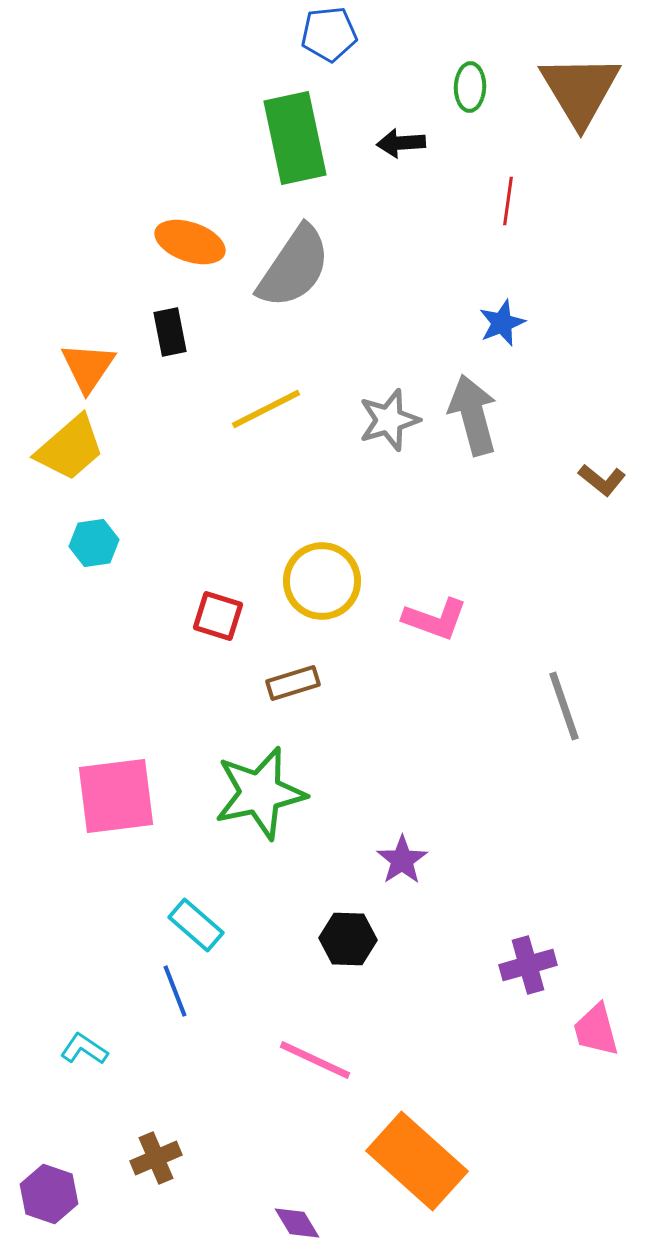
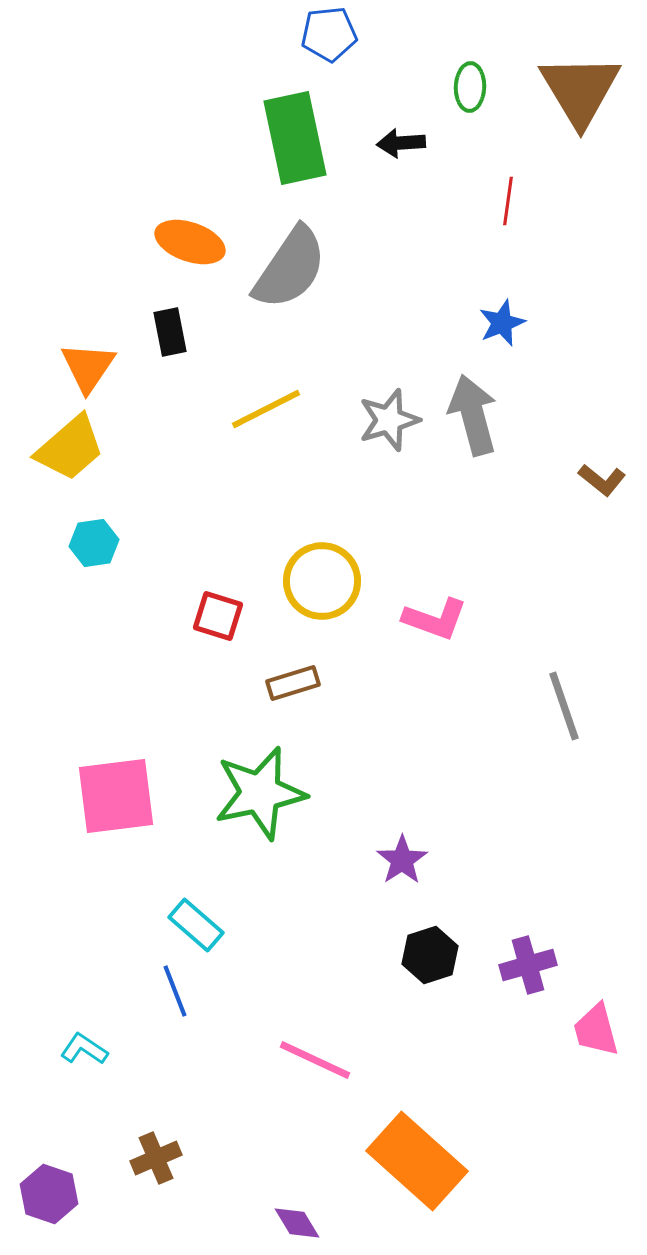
gray semicircle: moved 4 px left, 1 px down
black hexagon: moved 82 px right, 16 px down; rotated 20 degrees counterclockwise
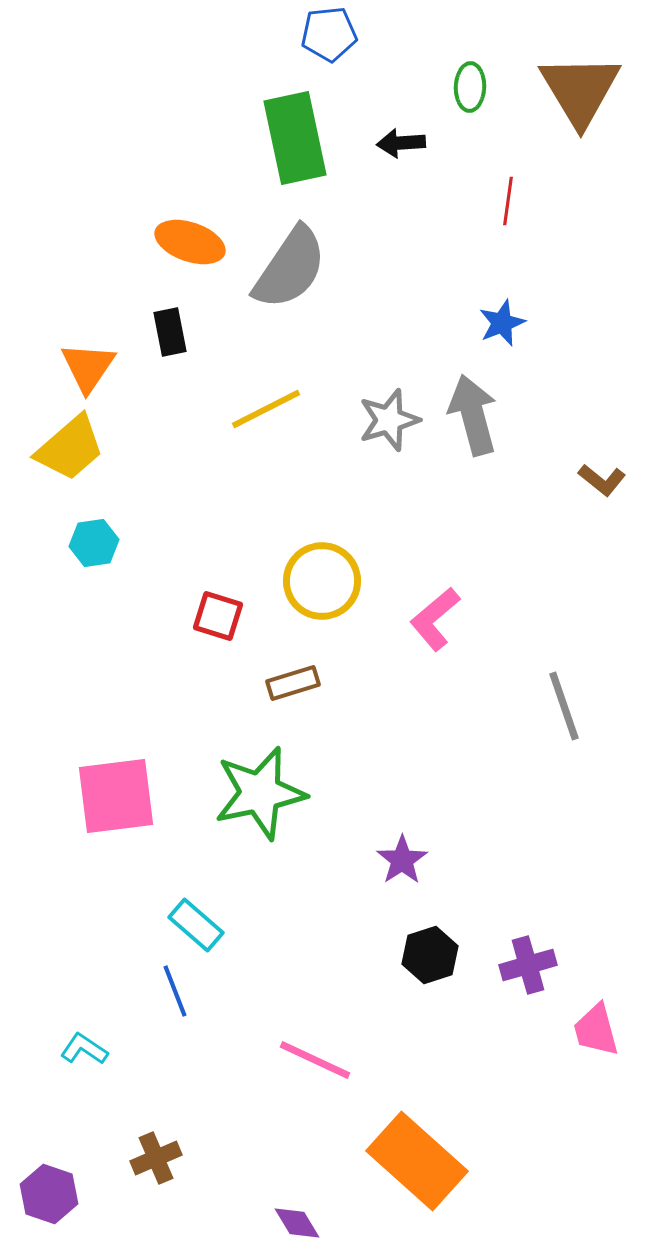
pink L-shape: rotated 120 degrees clockwise
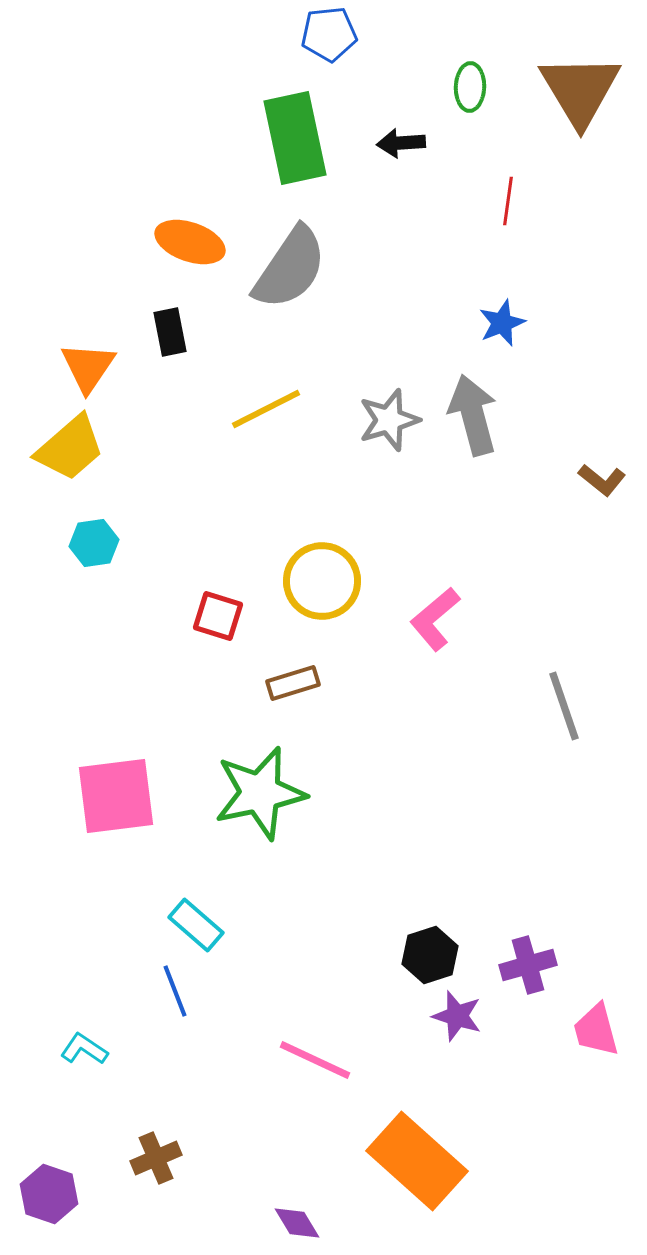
purple star: moved 55 px right, 156 px down; rotated 21 degrees counterclockwise
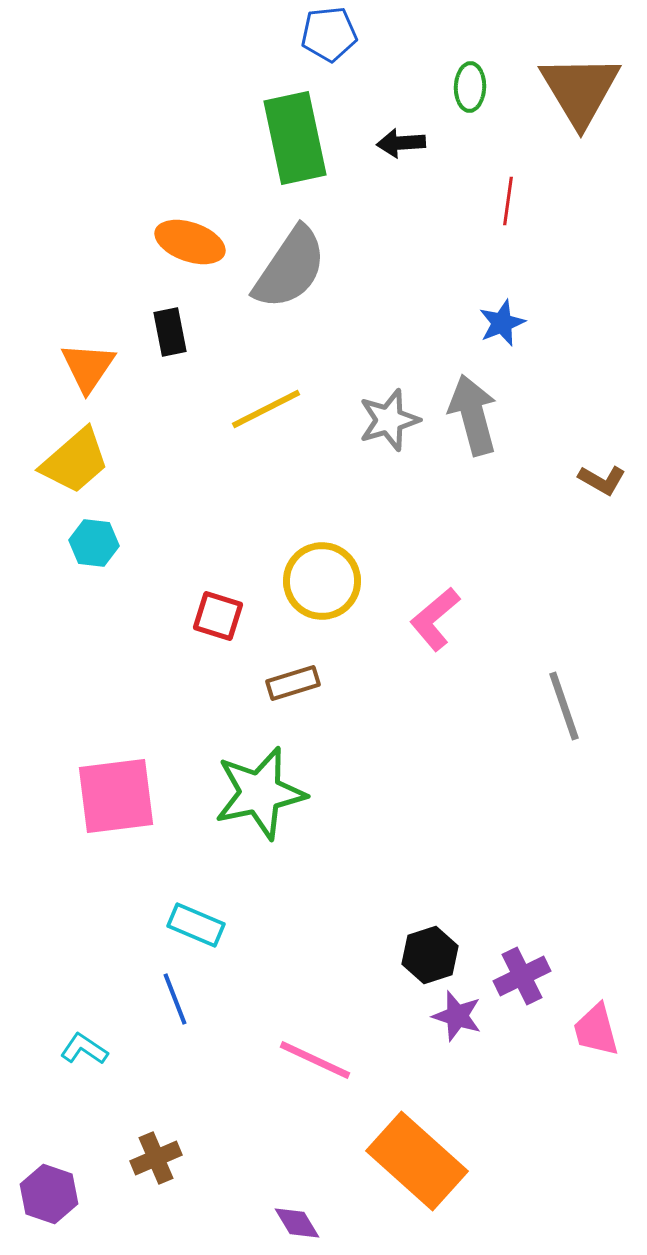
yellow trapezoid: moved 5 px right, 13 px down
brown L-shape: rotated 9 degrees counterclockwise
cyan hexagon: rotated 15 degrees clockwise
cyan rectangle: rotated 18 degrees counterclockwise
purple cross: moved 6 px left, 11 px down; rotated 10 degrees counterclockwise
blue line: moved 8 px down
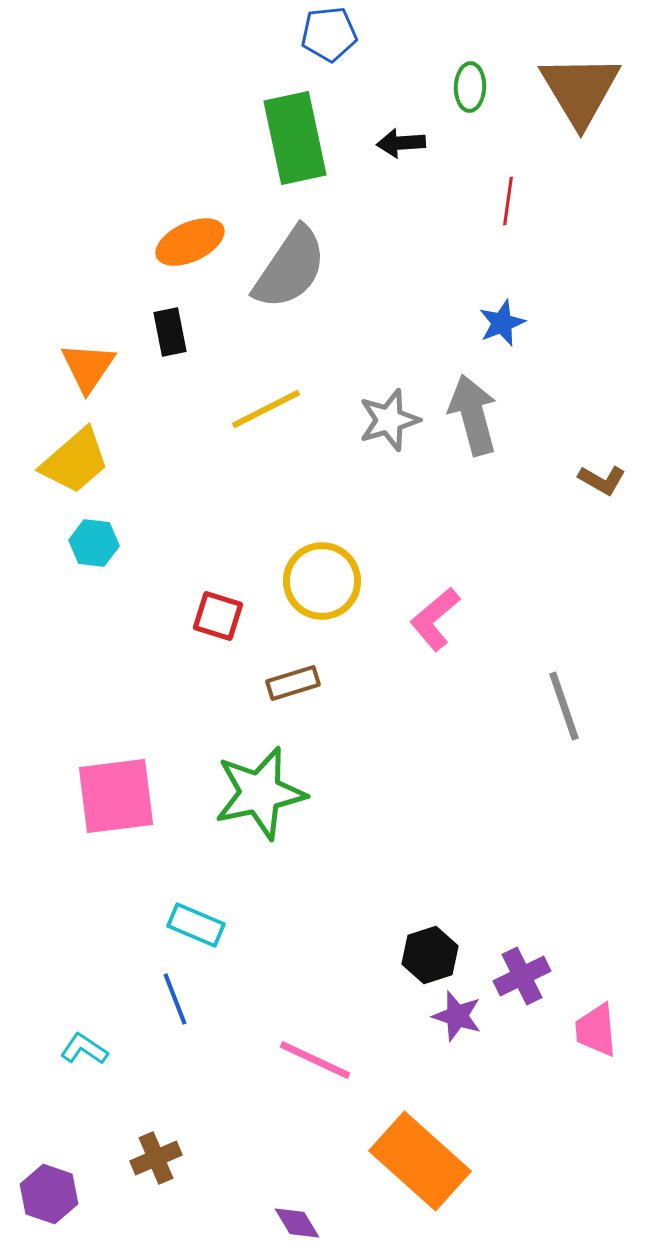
orange ellipse: rotated 44 degrees counterclockwise
pink trapezoid: rotated 10 degrees clockwise
orange rectangle: moved 3 px right
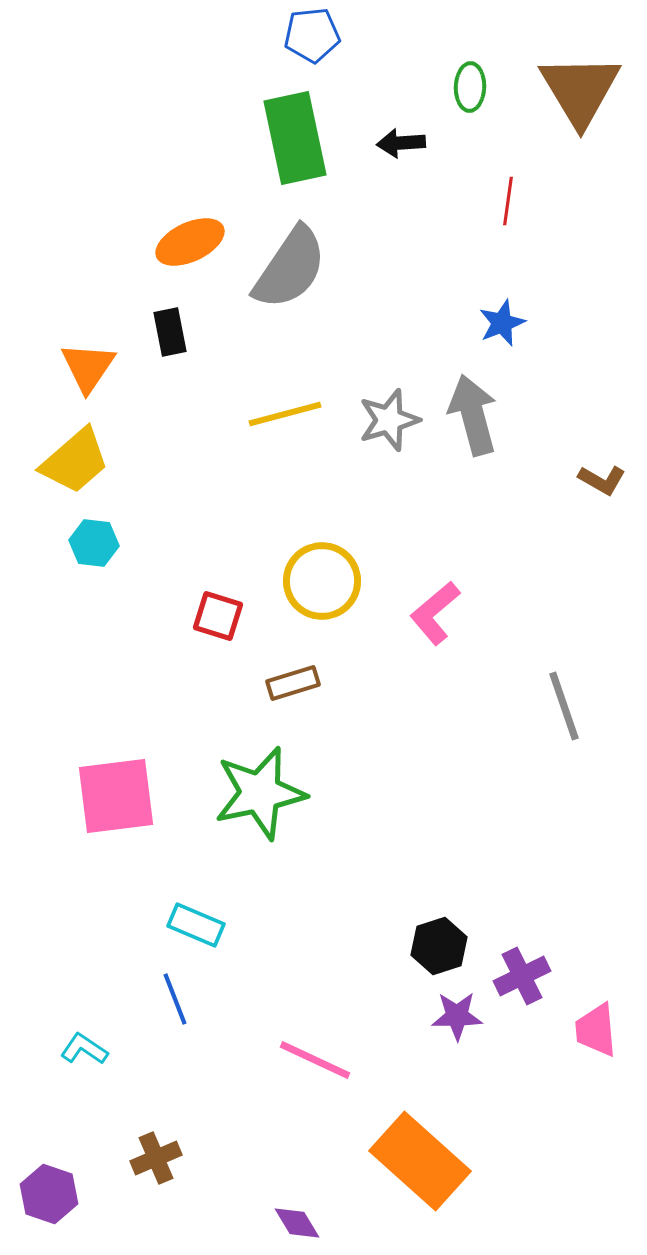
blue pentagon: moved 17 px left, 1 px down
yellow line: moved 19 px right, 5 px down; rotated 12 degrees clockwise
pink L-shape: moved 6 px up
black hexagon: moved 9 px right, 9 px up
purple star: rotated 18 degrees counterclockwise
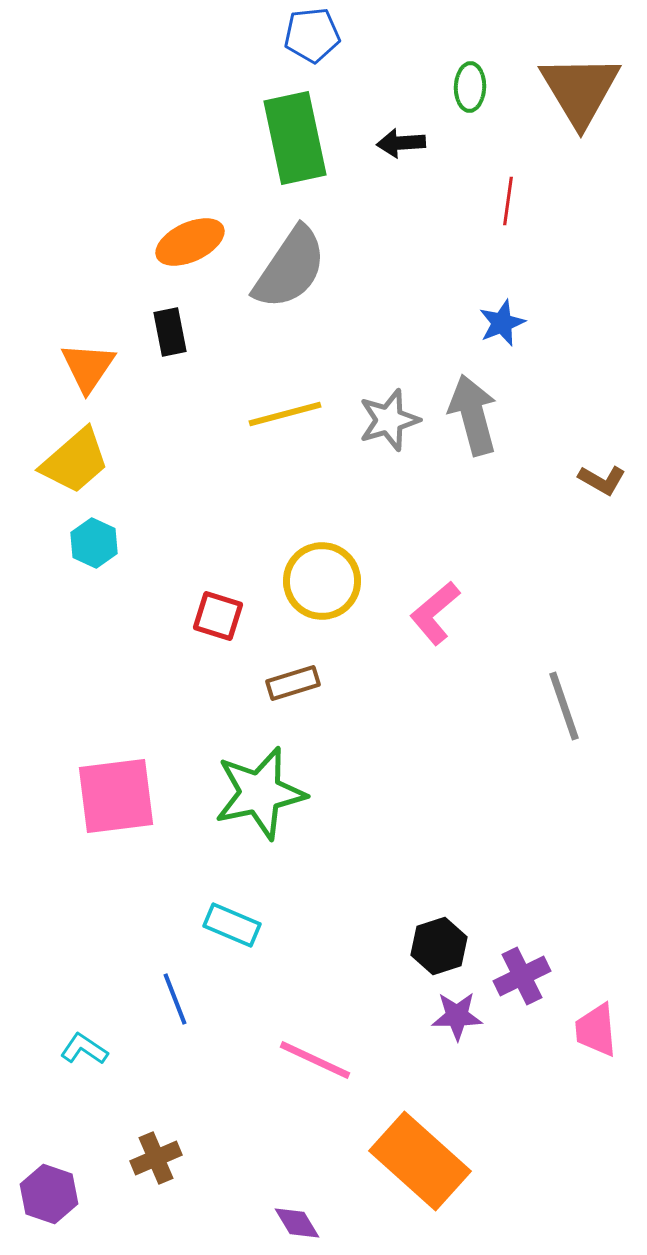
cyan hexagon: rotated 18 degrees clockwise
cyan rectangle: moved 36 px right
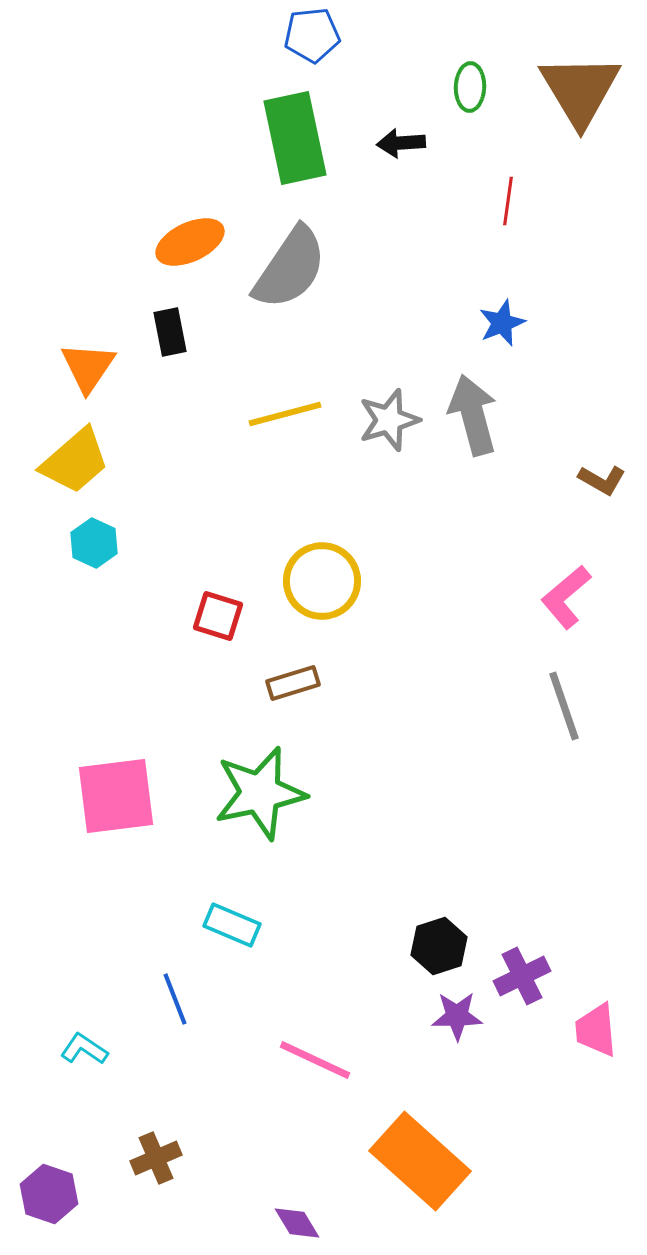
pink L-shape: moved 131 px right, 16 px up
